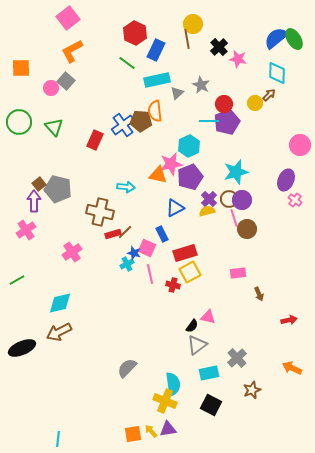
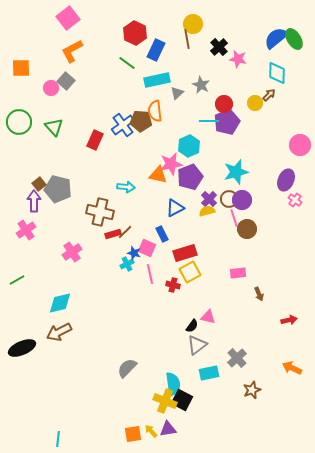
black square at (211, 405): moved 29 px left, 5 px up
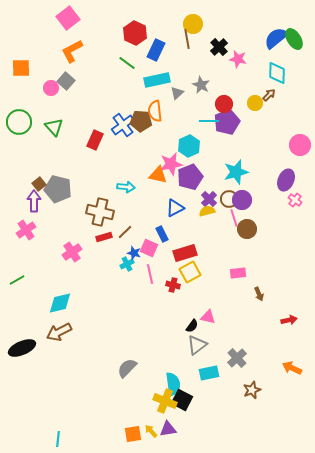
red rectangle at (113, 234): moved 9 px left, 3 px down
pink square at (147, 248): moved 2 px right
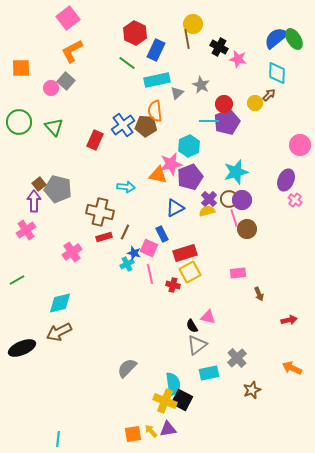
black cross at (219, 47): rotated 18 degrees counterclockwise
brown pentagon at (141, 121): moved 5 px right, 5 px down
brown line at (125, 232): rotated 21 degrees counterclockwise
black semicircle at (192, 326): rotated 112 degrees clockwise
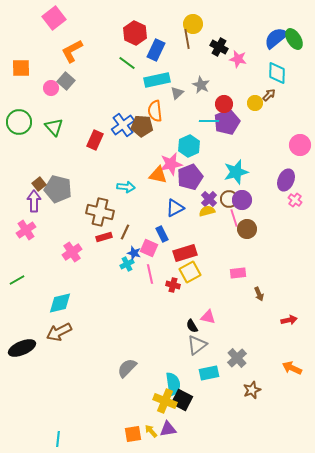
pink square at (68, 18): moved 14 px left
brown pentagon at (146, 126): moved 4 px left
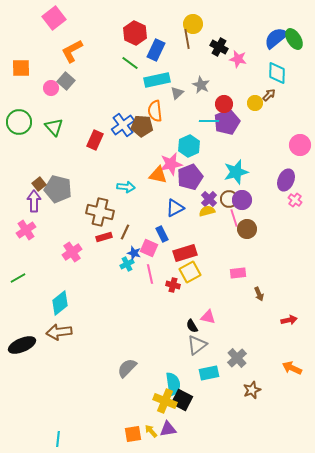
green line at (127, 63): moved 3 px right
green line at (17, 280): moved 1 px right, 2 px up
cyan diamond at (60, 303): rotated 25 degrees counterclockwise
brown arrow at (59, 332): rotated 20 degrees clockwise
black ellipse at (22, 348): moved 3 px up
